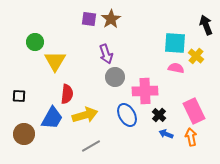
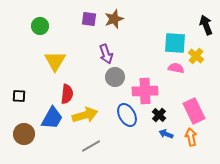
brown star: moved 3 px right; rotated 12 degrees clockwise
green circle: moved 5 px right, 16 px up
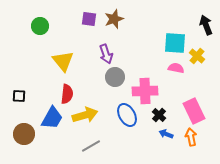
yellow cross: moved 1 px right
yellow triangle: moved 8 px right; rotated 10 degrees counterclockwise
